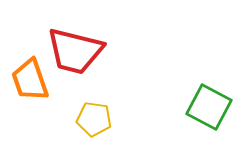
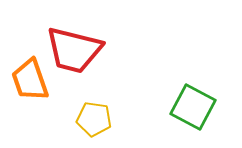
red trapezoid: moved 1 px left, 1 px up
green square: moved 16 px left
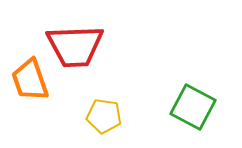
red trapezoid: moved 1 px right, 4 px up; rotated 16 degrees counterclockwise
yellow pentagon: moved 10 px right, 3 px up
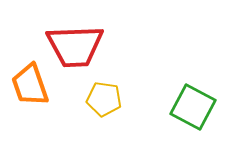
orange trapezoid: moved 5 px down
yellow pentagon: moved 17 px up
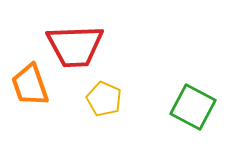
yellow pentagon: rotated 16 degrees clockwise
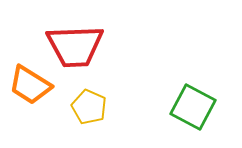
orange trapezoid: rotated 39 degrees counterclockwise
yellow pentagon: moved 15 px left, 8 px down
